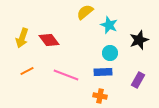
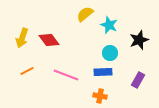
yellow semicircle: moved 2 px down
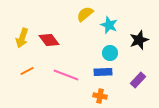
purple rectangle: rotated 14 degrees clockwise
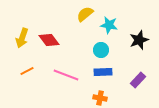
cyan star: rotated 12 degrees counterclockwise
cyan circle: moved 9 px left, 3 px up
orange cross: moved 2 px down
